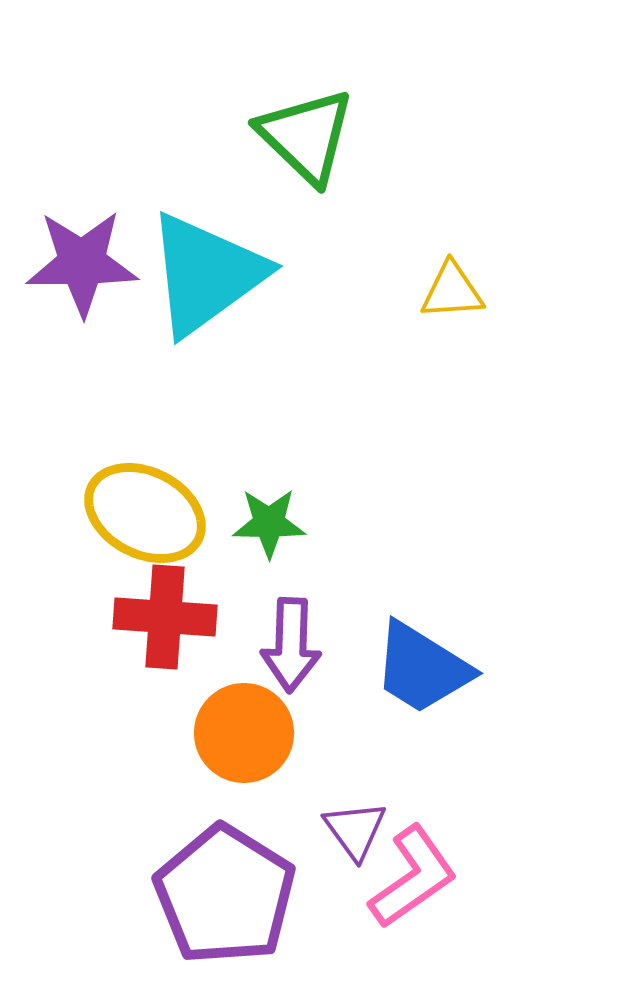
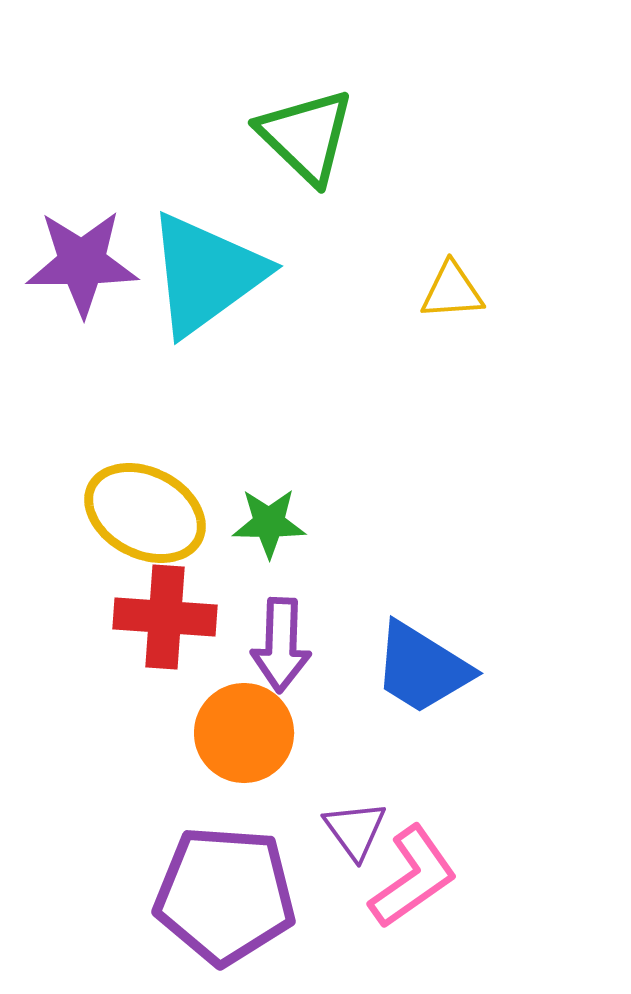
purple arrow: moved 10 px left
purple pentagon: rotated 28 degrees counterclockwise
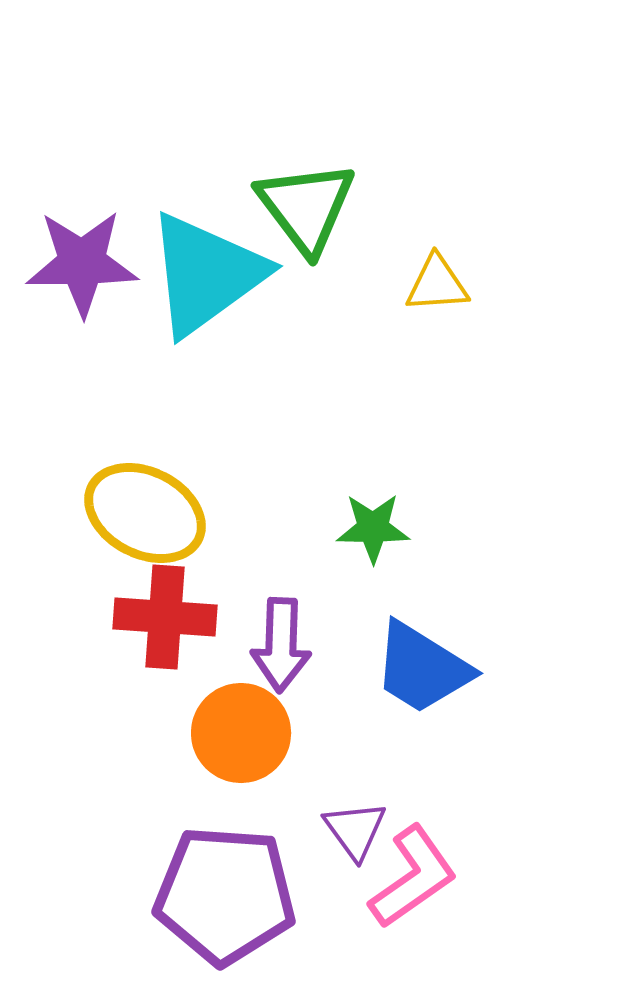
green triangle: moved 71 px down; rotated 9 degrees clockwise
yellow triangle: moved 15 px left, 7 px up
green star: moved 104 px right, 5 px down
orange circle: moved 3 px left
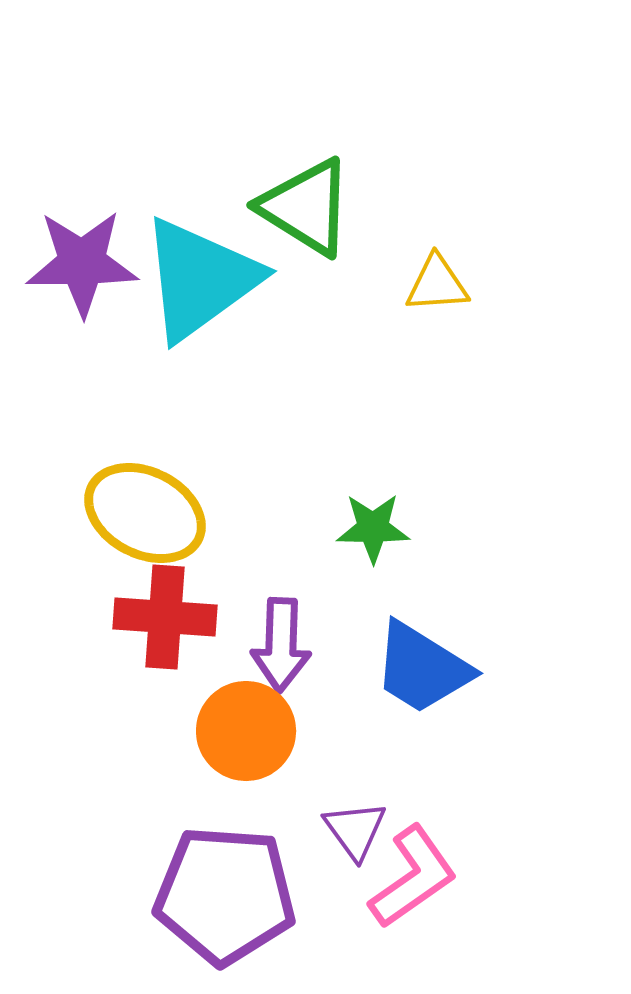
green triangle: rotated 21 degrees counterclockwise
cyan triangle: moved 6 px left, 5 px down
orange circle: moved 5 px right, 2 px up
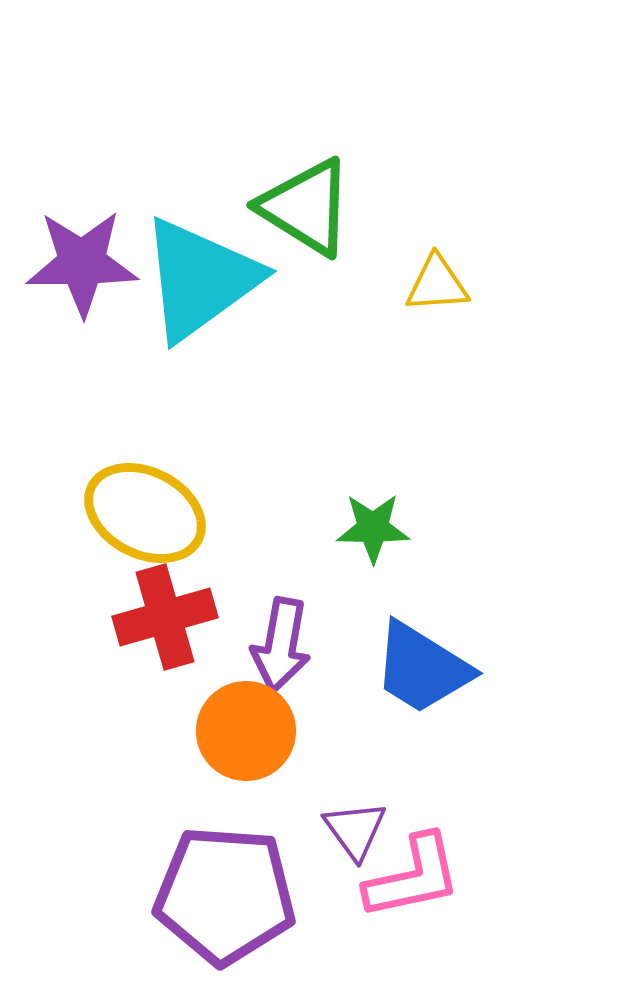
red cross: rotated 20 degrees counterclockwise
purple arrow: rotated 8 degrees clockwise
pink L-shape: rotated 23 degrees clockwise
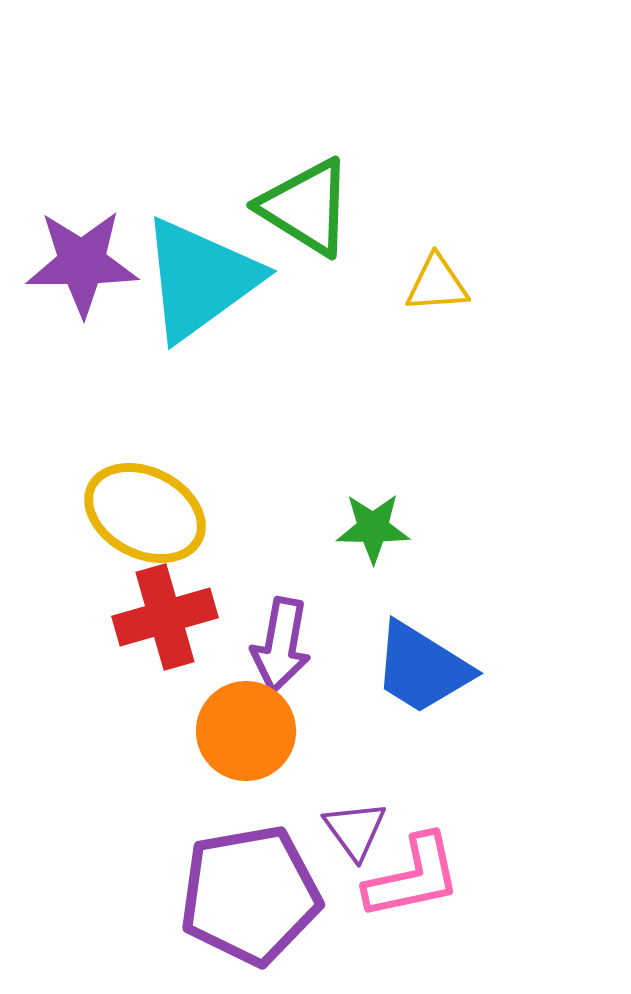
purple pentagon: moved 25 px right; rotated 14 degrees counterclockwise
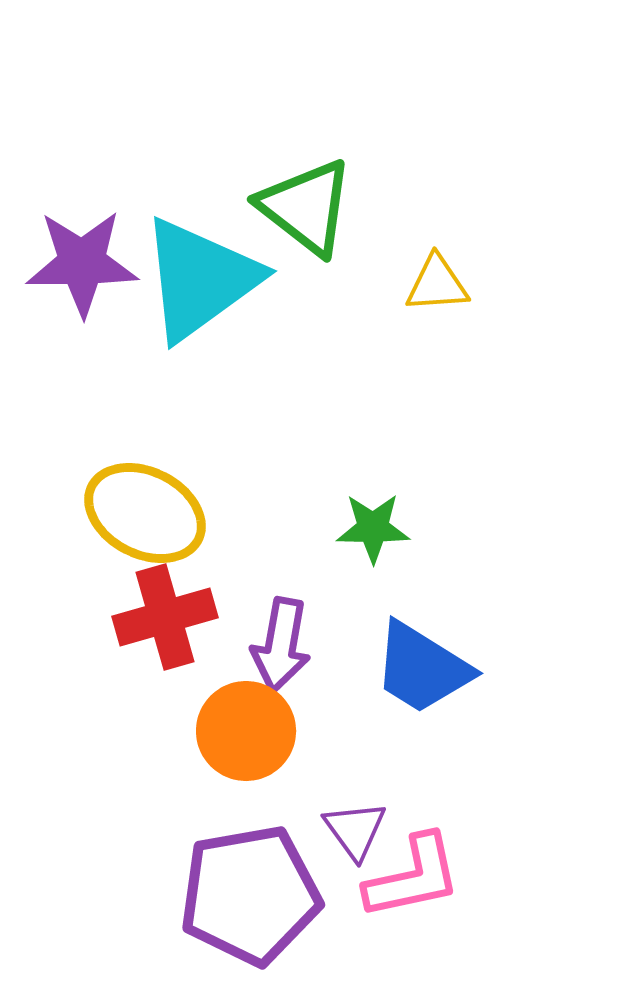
green triangle: rotated 6 degrees clockwise
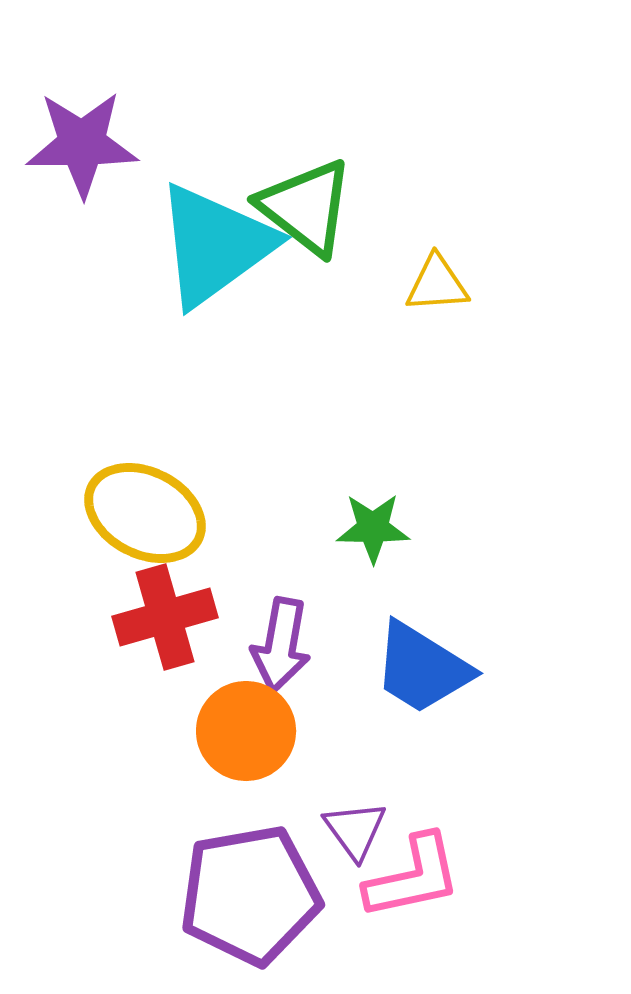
purple star: moved 119 px up
cyan triangle: moved 15 px right, 34 px up
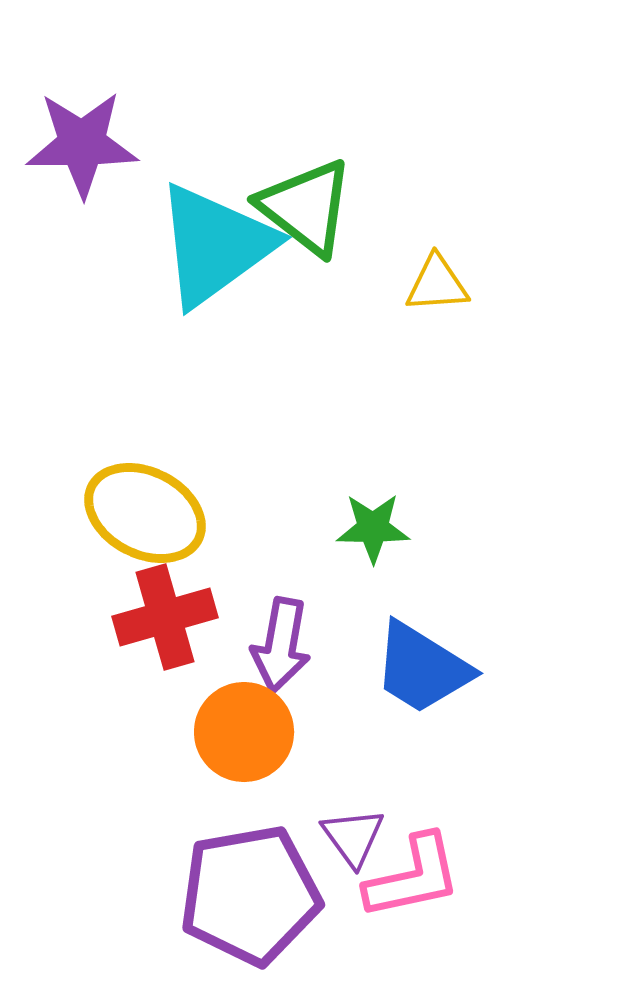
orange circle: moved 2 px left, 1 px down
purple triangle: moved 2 px left, 7 px down
